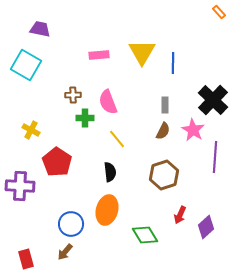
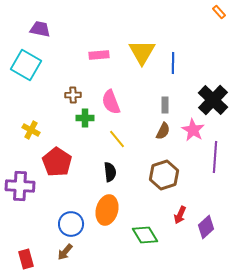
pink semicircle: moved 3 px right
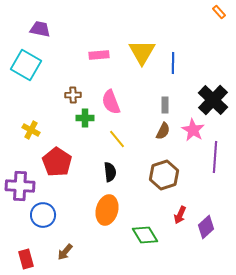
blue circle: moved 28 px left, 9 px up
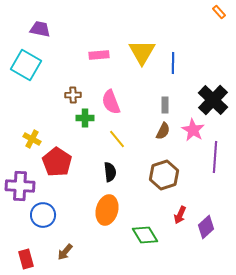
yellow cross: moved 1 px right, 9 px down
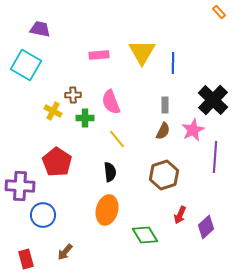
pink star: rotated 15 degrees clockwise
yellow cross: moved 21 px right, 28 px up
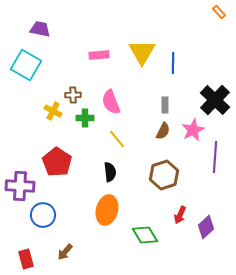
black cross: moved 2 px right
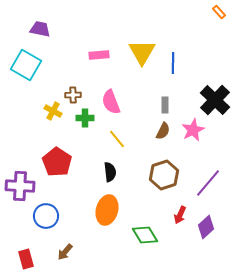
purple line: moved 7 px left, 26 px down; rotated 36 degrees clockwise
blue circle: moved 3 px right, 1 px down
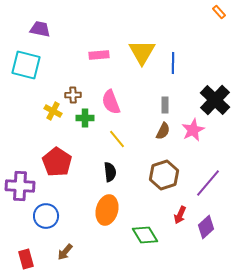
cyan square: rotated 16 degrees counterclockwise
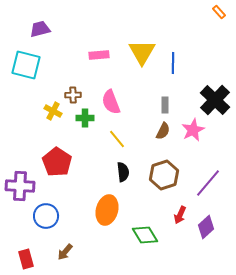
purple trapezoid: rotated 25 degrees counterclockwise
black semicircle: moved 13 px right
